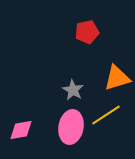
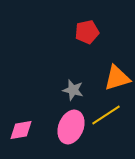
gray star: rotated 15 degrees counterclockwise
pink ellipse: rotated 12 degrees clockwise
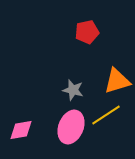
orange triangle: moved 3 px down
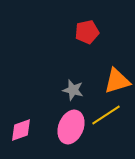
pink diamond: rotated 10 degrees counterclockwise
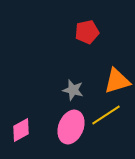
pink diamond: rotated 10 degrees counterclockwise
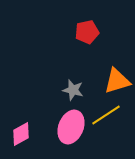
pink diamond: moved 4 px down
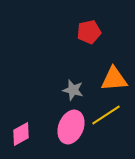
red pentagon: moved 2 px right
orange triangle: moved 3 px left, 2 px up; rotated 12 degrees clockwise
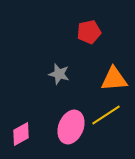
gray star: moved 14 px left, 16 px up
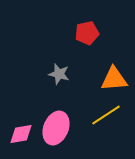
red pentagon: moved 2 px left, 1 px down
pink ellipse: moved 15 px left, 1 px down
pink diamond: rotated 20 degrees clockwise
